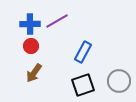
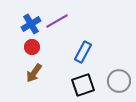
blue cross: moved 1 px right; rotated 30 degrees counterclockwise
red circle: moved 1 px right, 1 px down
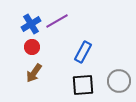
black square: rotated 15 degrees clockwise
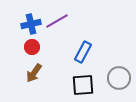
blue cross: rotated 18 degrees clockwise
gray circle: moved 3 px up
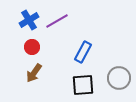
blue cross: moved 2 px left, 4 px up; rotated 18 degrees counterclockwise
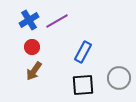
brown arrow: moved 2 px up
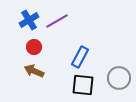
red circle: moved 2 px right
blue rectangle: moved 3 px left, 5 px down
brown arrow: rotated 78 degrees clockwise
black square: rotated 10 degrees clockwise
